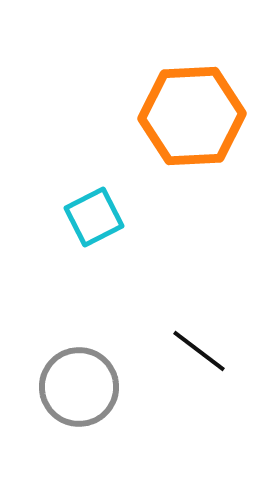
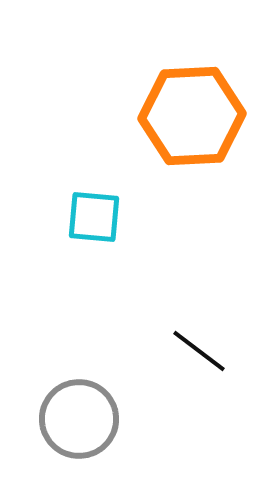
cyan square: rotated 32 degrees clockwise
gray circle: moved 32 px down
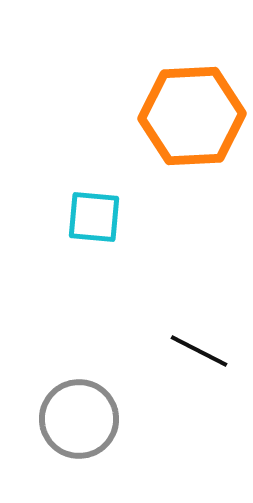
black line: rotated 10 degrees counterclockwise
